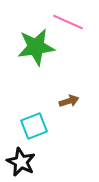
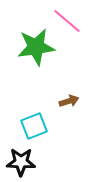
pink line: moved 1 px left, 1 px up; rotated 16 degrees clockwise
black star: rotated 24 degrees counterclockwise
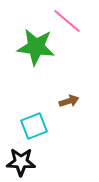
green star: rotated 15 degrees clockwise
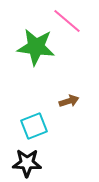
black star: moved 6 px right, 1 px down
